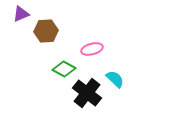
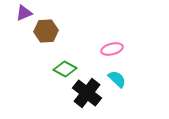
purple triangle: moved 3 px right, 1 px up
pink ellipse: moved 20 px right
green diamond: moved 1 px right
cyan semicircle: moved 2 px right
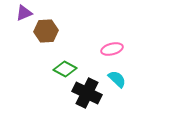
black cross: rotated 12 degrees counterclockwise
